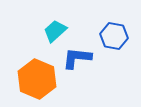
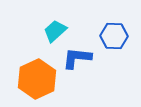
blue hexagon: rotated 8 degrees counterclockwise
orange hexagon: rotated 12 degrees clockwise
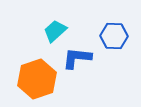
orange hexagon: rotated 6 degrees clockwise
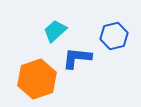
blue hexagon: rotated 16 degrees counterclockwise
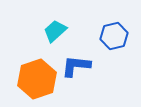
blue L-shape: moved 1 px left, 8 px down
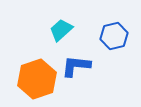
cyan trapezoid: moved 6 px right, 1 px up
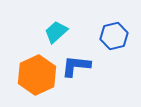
cyan trapezoid: moved 5 px left, 2 px down
orange hexagon: moved 4 px up; rotated 6 degrees counterclockwise
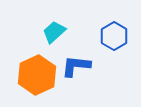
cyan trapezoid: moved 2 px left
blue hexagon: rotated 16 degrees counterclockwise
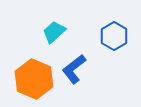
blue L-shape: moved 2 px left, 3 px down; rotated 44 degrees counterclockwise
orange hexagon: moved 3 px left, 4 px down; rotated 12 degrees counterclockwise
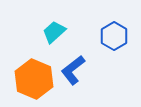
blue L-shape: moved 1 px left, 1 px down
